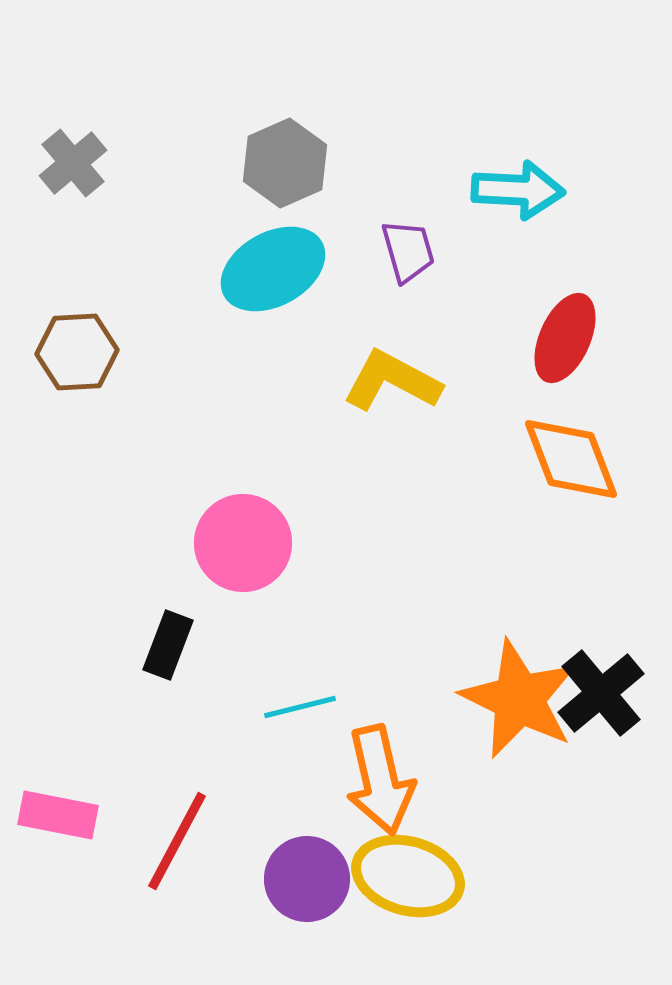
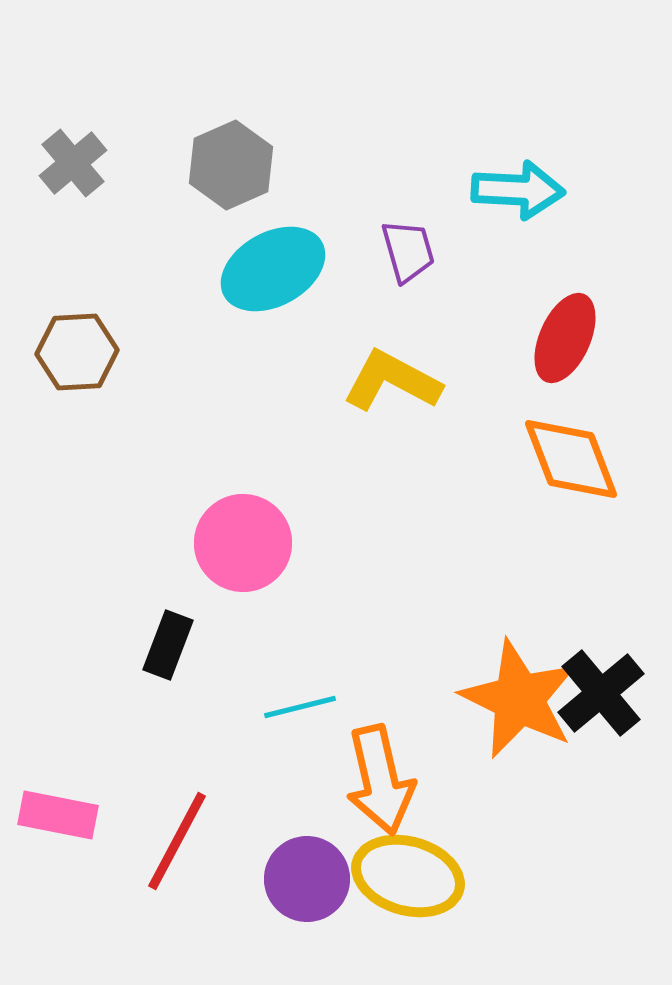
gray hexagon: moved 54 px left, 2 px down
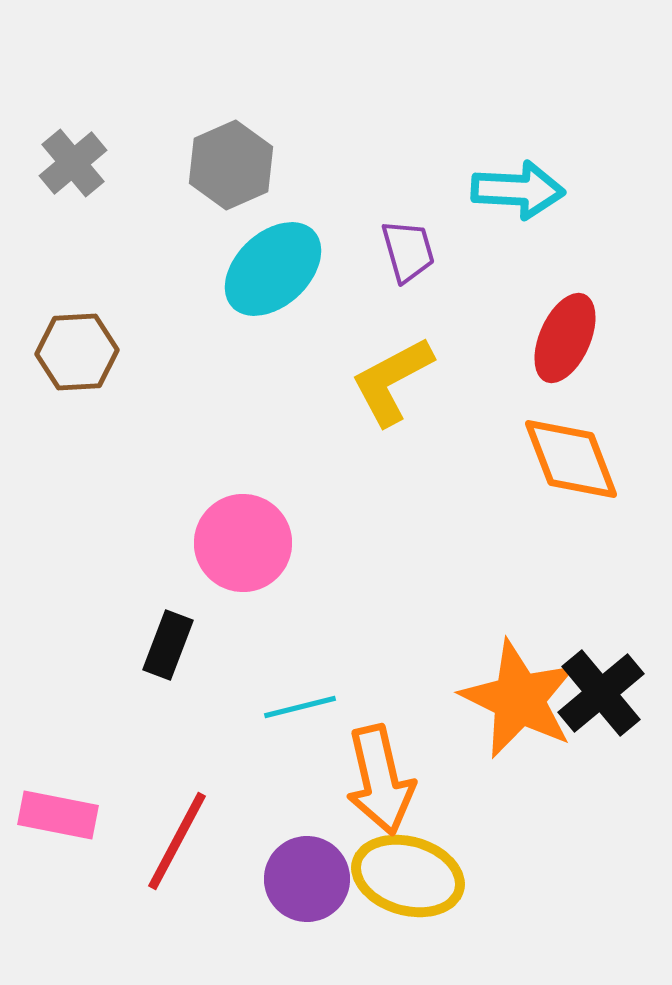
cyan ellipse: rotated 14 degrees counterclockwise
yellow L-shape: rotated 56 degrees counterclockwise
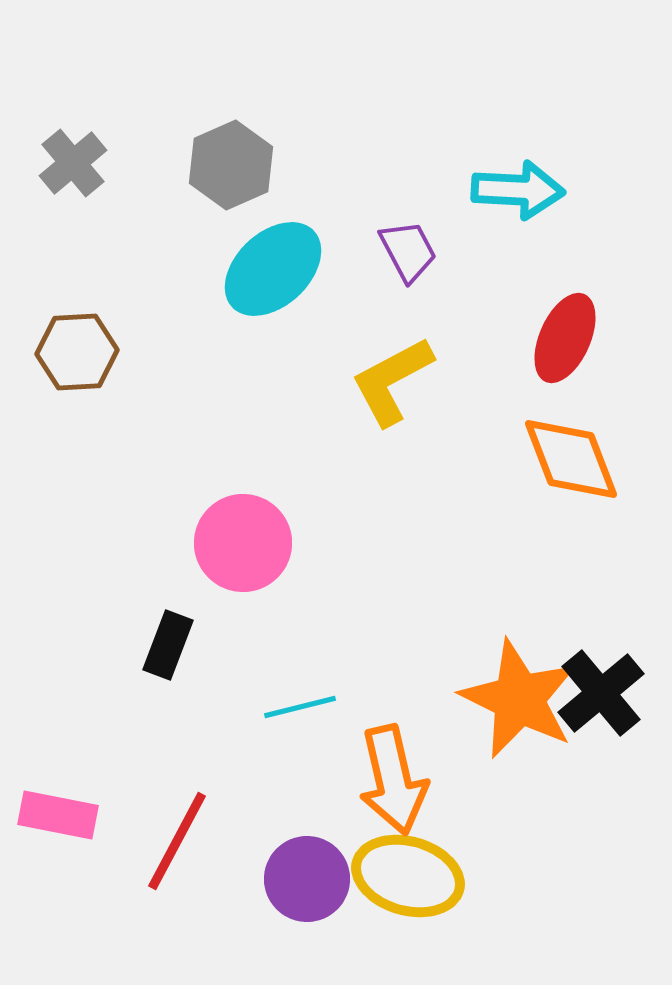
purple trapezoid: rotated 12 degrees counterclockwise
orange arrow: moved 13 px right
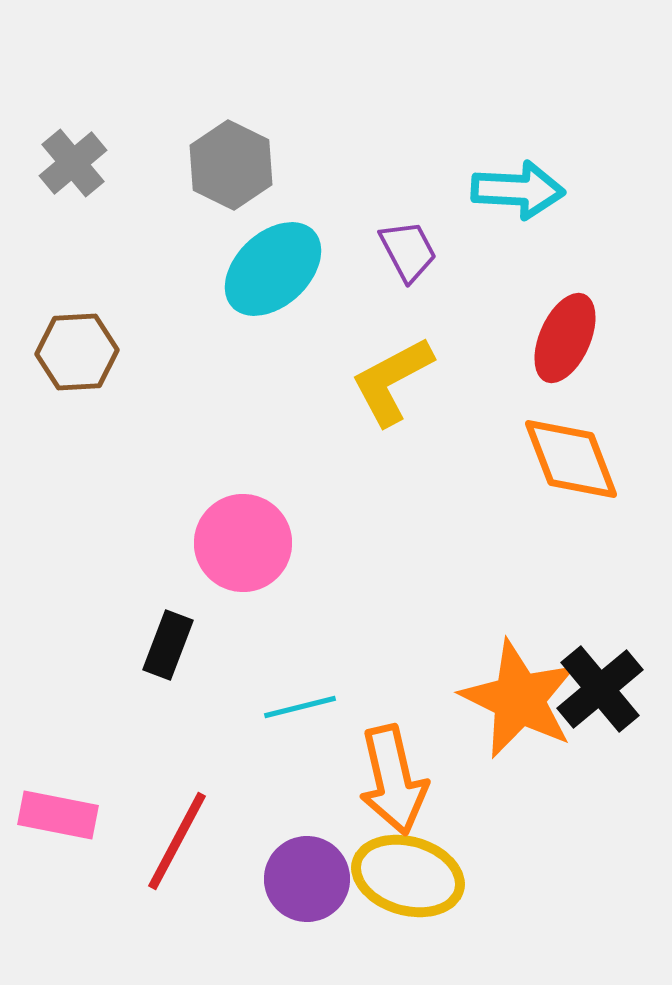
gray hexagon: rotated 10 degrees counterclockwise
black cross: moved 1 px left, 4 px up
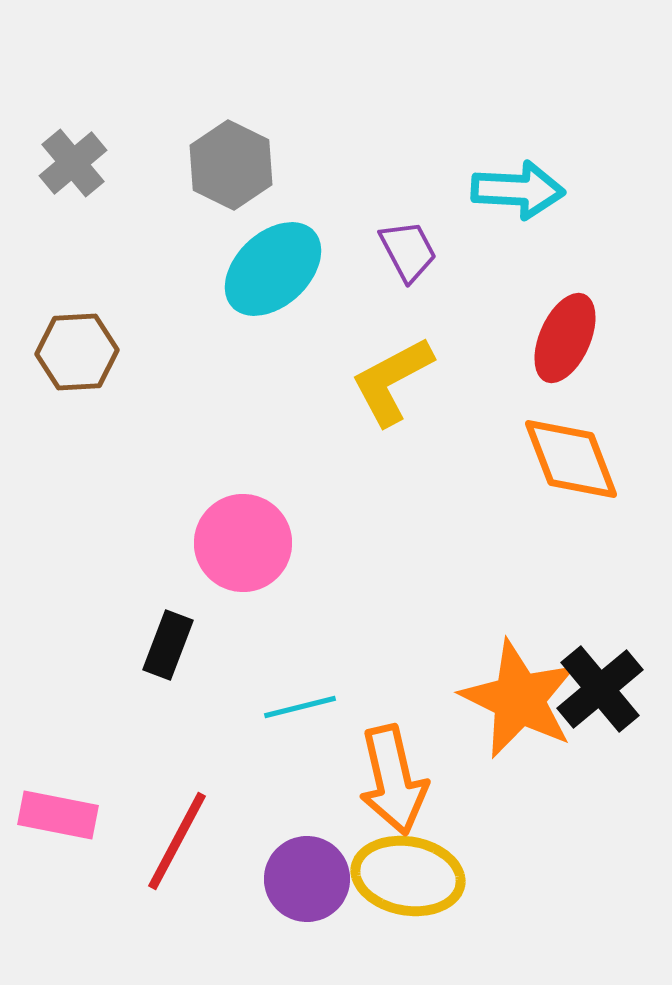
yellow ellipse: rotated 6 degrees counterclockwise
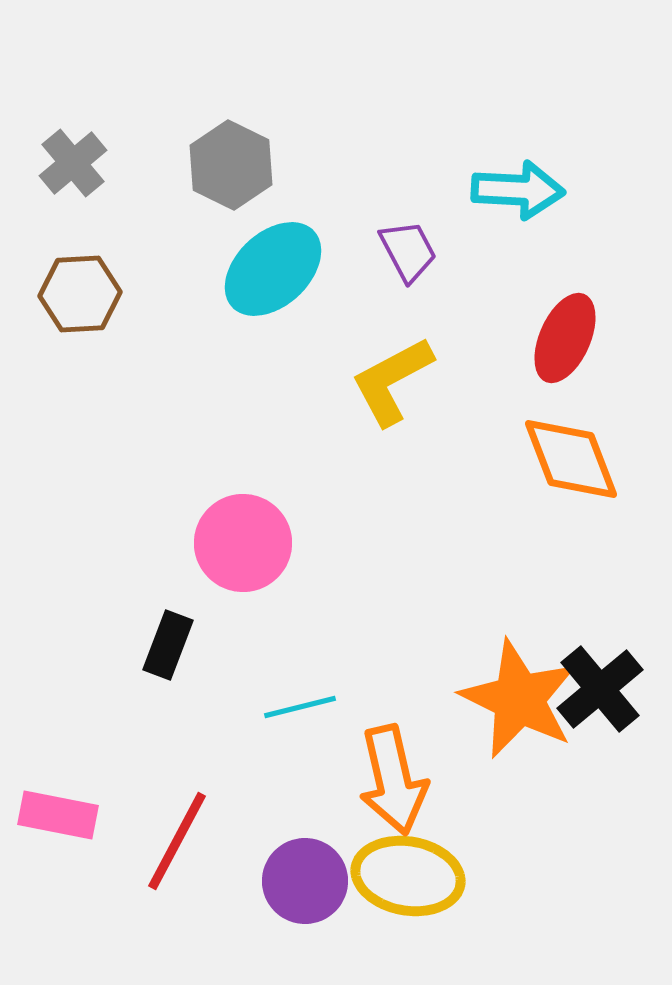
brown hexagon: moved 3 px right, 58 px up
purple circle: moved 2 px left, 2 px down
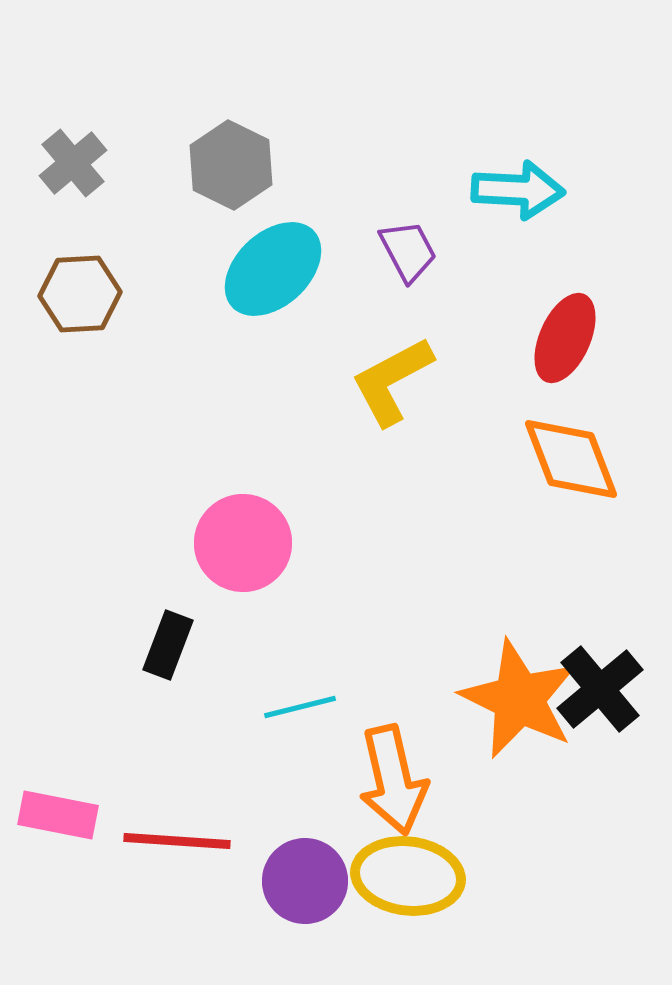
red line: rotated 66 degrees clockwise
yellow ellipse: rotated 3 degrees counterclockwise
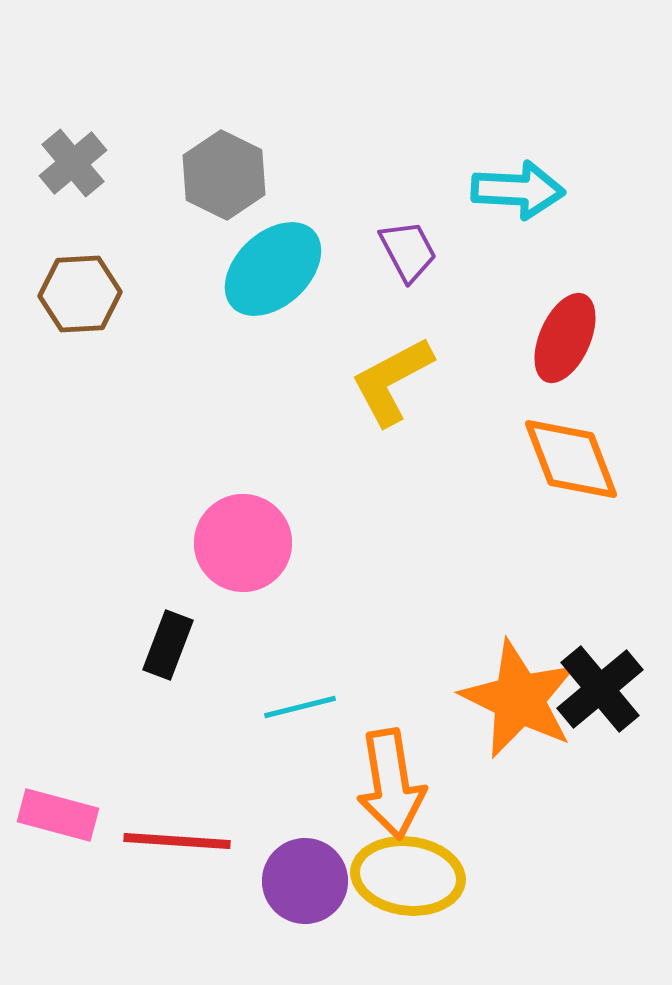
gray hexagon: moved 7 px left, 10 px down
orange arrow: moved 2 px left, 4 px down; rotated 4 degrees clockwise
pink rectangle: rotated 4 degrees clockwise
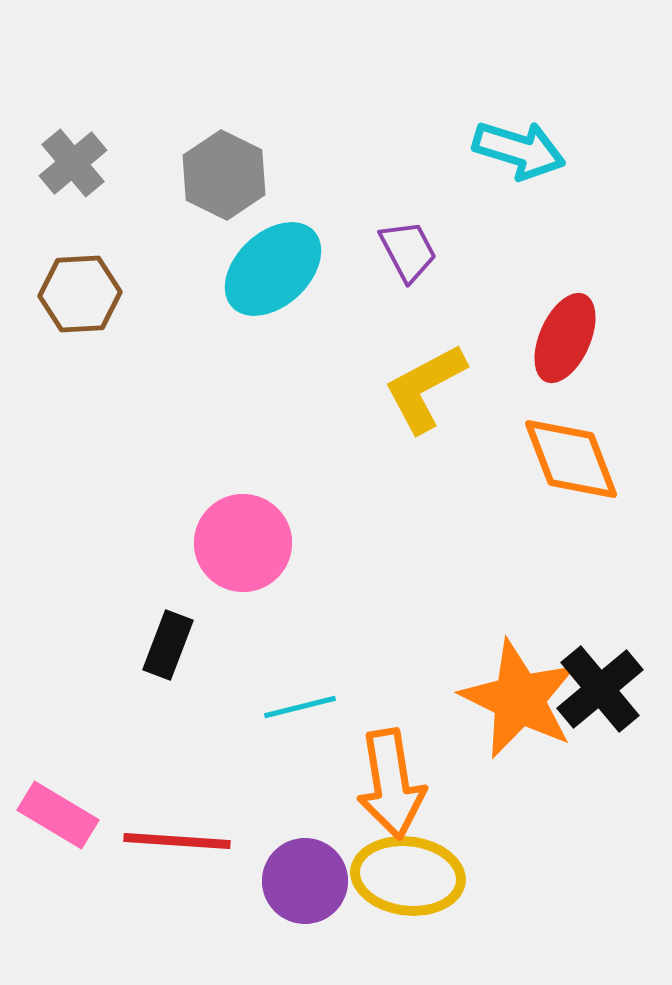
cyan arrow: moved 1 px right, 40 px up; rotated 14 degrees clockwise
yellow L-shape: moved 33 px right, 7 px down
pink rectangle: rotated 16 degrees clockwise
